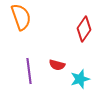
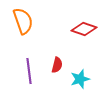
orange semicircle: moved 2 px right, 4 px down
red diamond: rotated 75 degrees clockwise
red semicircle: rotated 91 degrees counterclockwise
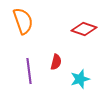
red semicircle: moved 1 px left, 3 px up
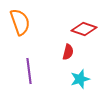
orange semicircle: moved 3 px left, 1 px down
red semicircle: moved 12 px right, 10 px up
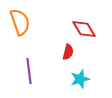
red diamond: rotated 40 degrees clockwise
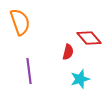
red diamond: moved 5 px right, 9 px down; rotated 10 degrees counterclockwise
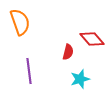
red diamond: moved 3 px right, 1 px down
